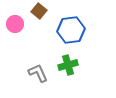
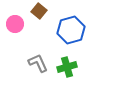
blue hexagon: rotated 8 degrees counterclockwise
green cross: moved 1 px left, 2 px down
gray L-shape: moved 10 px up
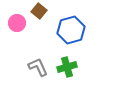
pink circle: moved 2 px right, 1 px up
gray L-shape: moved 4 px down
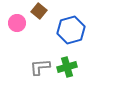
gray L-shape: moved 2 px right; rotated 70 degrees counterclockwise
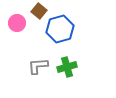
blue hexagon: moved 11 px left, 1 px up
gray L-shape: moved 2 px left, 1 px up
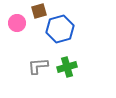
brown square: rotated 35 degrees clockwise
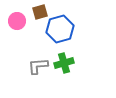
brown square: moved 1 px right, 1 px down
pink circle: moved 2 px up
green cross: moved 3 px left, 4 px up
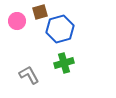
gray L-shape: moved 9 px left, 9 px down; rotated 65 degrees clockwise
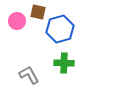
brown square: moved 2 px left; rotated 28 degrees clockwise
green cross: rotated 18 degrees clockwise
